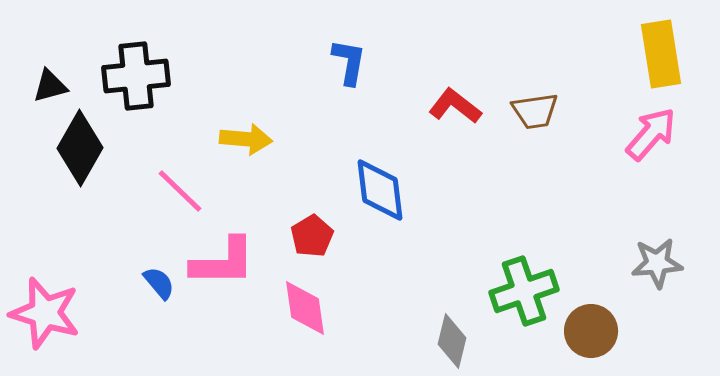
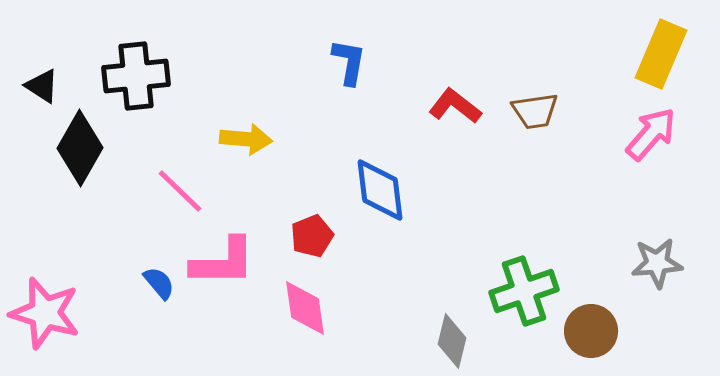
yellow rectangle: rotated 32 degrees clockwise
black triangle: moved 8 px left; rotated 48 degrees clockwise
red pentagon: rotated 9 degrees clockwise
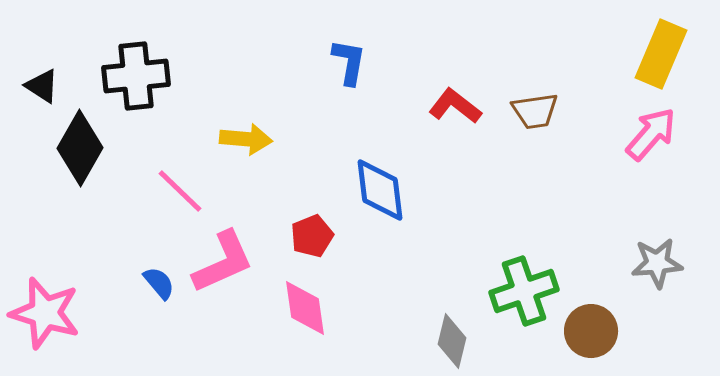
pink L-shape: rotated 24 degrees counterclockwise
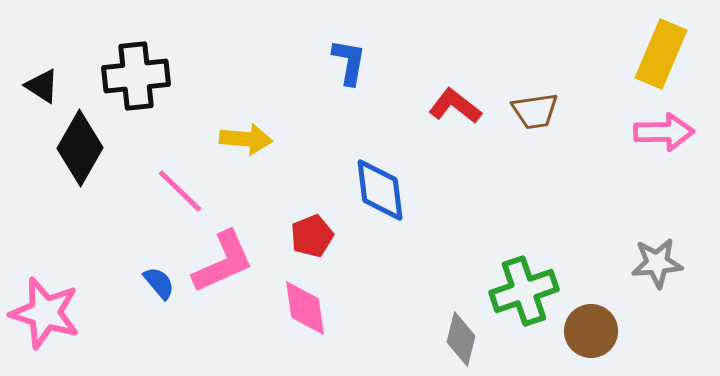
pink arrow: moved 13 px right, 2 px up; rotated 48 degrees clockwise
gray diamond: moved 9 px right, 2 px up
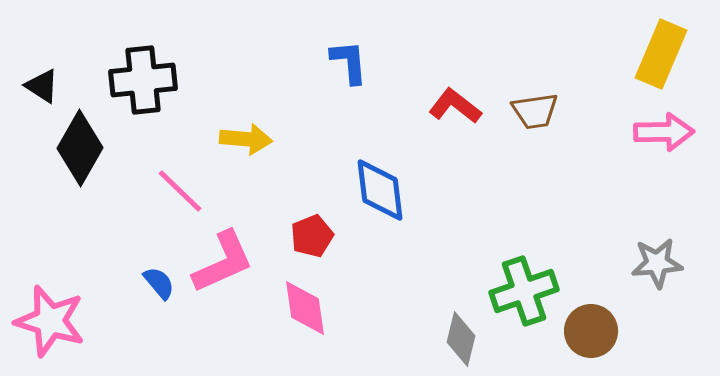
blue L-shape: rotated 15 degrees counterclockwise
black cross: moved 7 px right, 4 px down
pink star: moved 5 px right, 8 px down
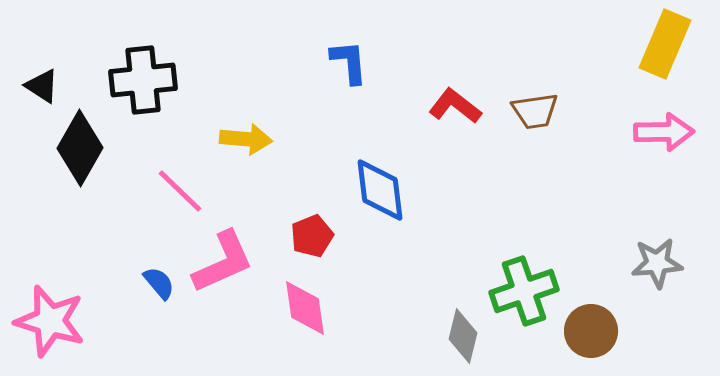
yellow rectangle: moved 4 px right, 10 px up
gray diamond: moved 2 px right, 3 px up
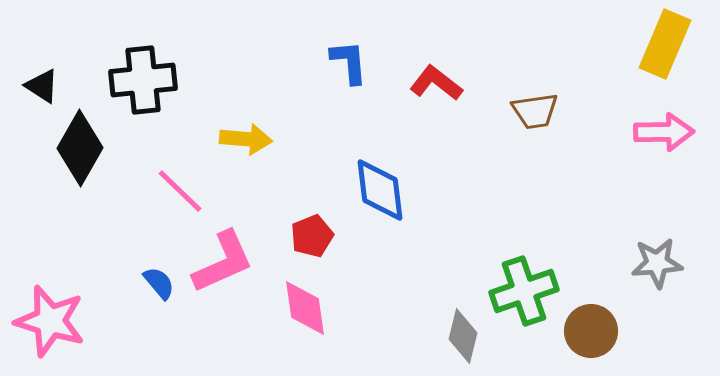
red L-shape: moved 19 px left, 23 px up
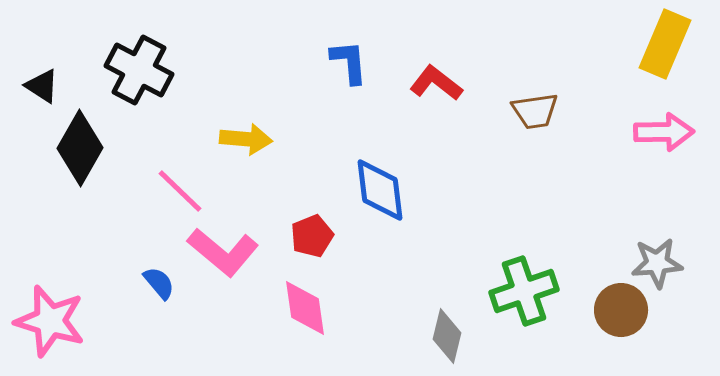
black cross: moved 4 px left, 10 px up; rotated 34 degrees clockwise
pink L-shape: moved 10 px up; rotated 64 degrees clockwise
brown circle: moved 30 px right, 21 px up
gray diamond: moved 16 px left
